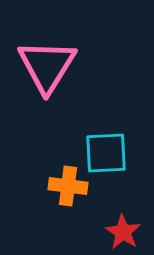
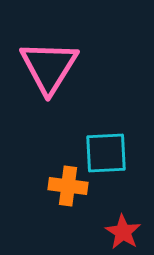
pink triangle: moved 2 px right, 1 px down
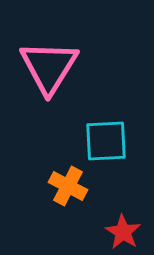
cyan square: moved 12 px up
orange cross: rotated 21 degrees clockwise
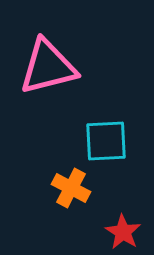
pink triangle: moved 1 px left; rotated 44 degrees clockwise
orange cross: moved 3 px right, 2 px down
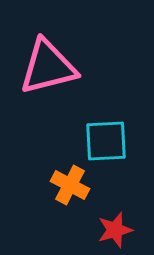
orange cross: moved 1 px left, 3 px up
red star: moved 8 px left, 2 px up; rotated 24 degrees clockwise
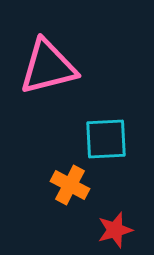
cyan square: moved 2 px up
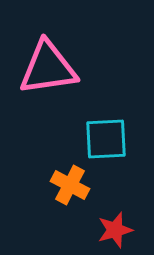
pink triangle: moved 1 px down; rotated 6 degrees clockwise
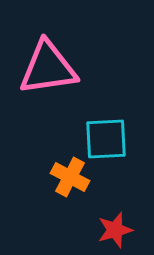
orange cross: moved 8 px up
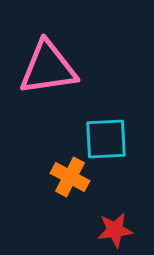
red star: rotated 9 degrees clockwise
